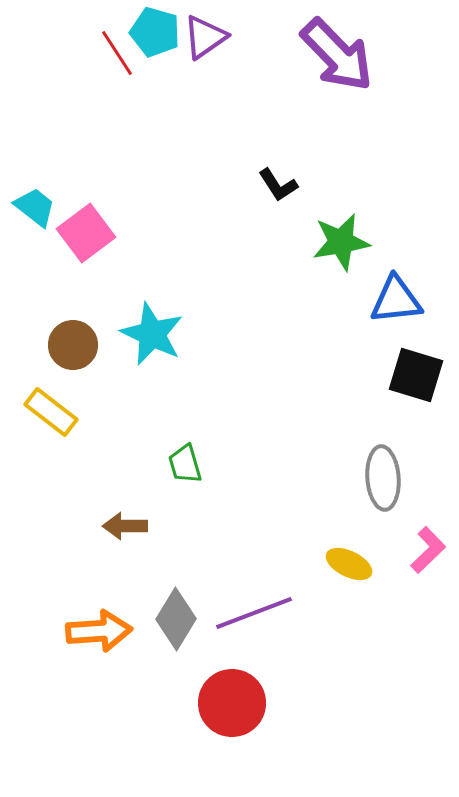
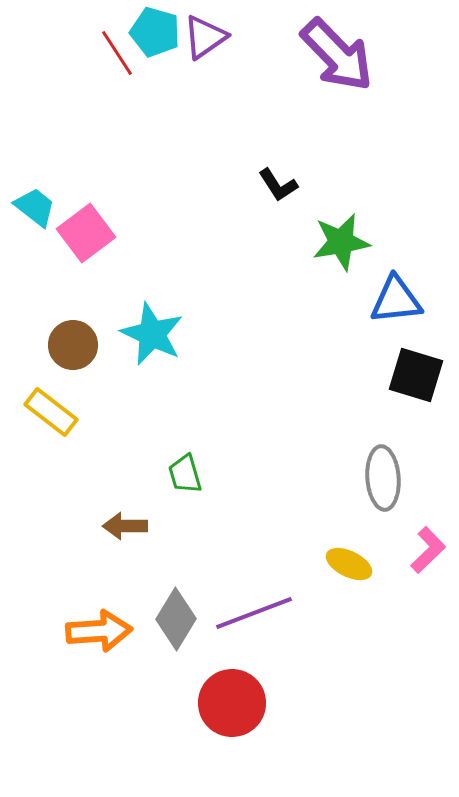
green trapezoid: moved 10 px down
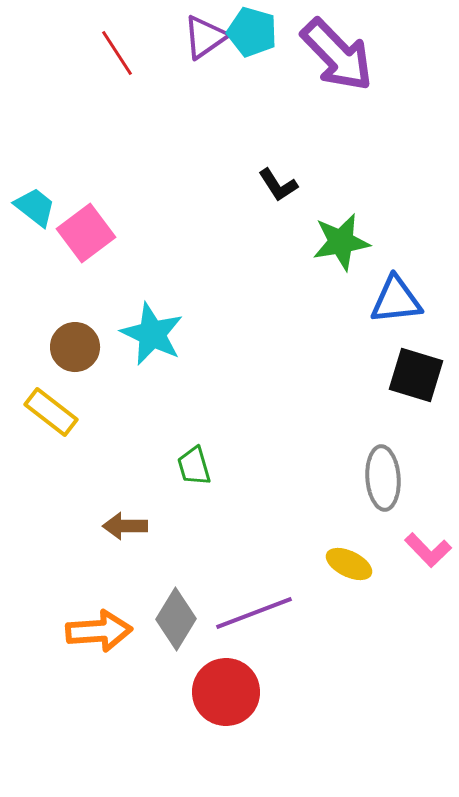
cyan pentagon: moved 97 px right
brown circle: moved 2 px right, 2 px down
green trapezoid: moved 9 px right, 8 px up
pink L-shape: rotated 90 degrees clockwise
red circle: moved 6 px left, 11 px up
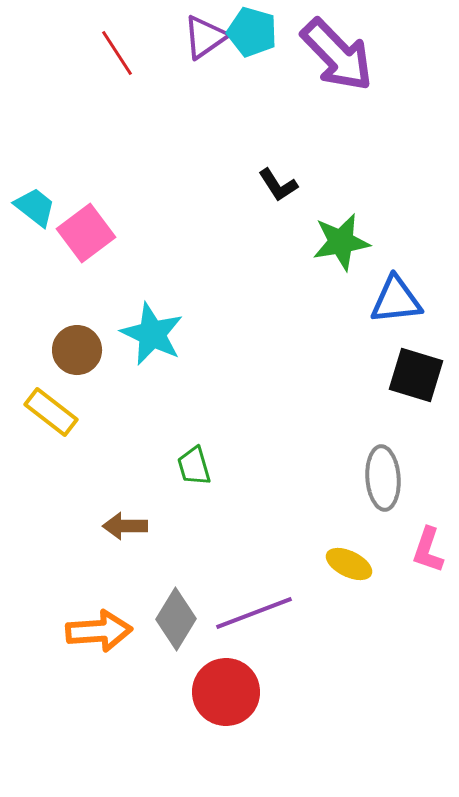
brown circle: moved 2 px right, 3 px down
pink L-shape: rotated 63 degrees clockwise
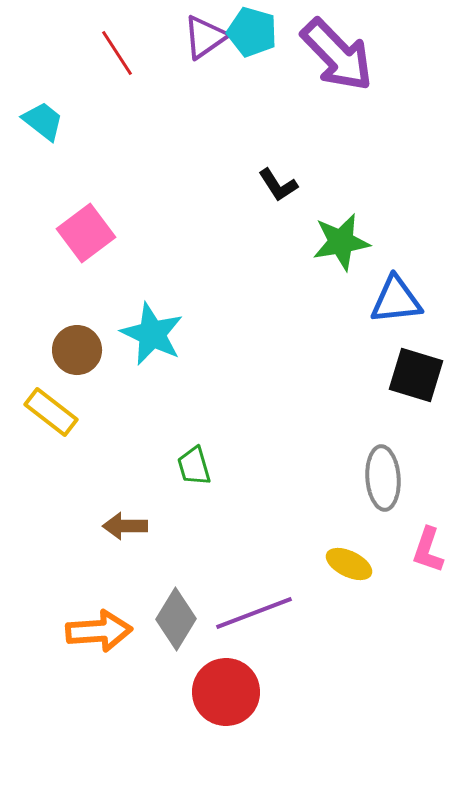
cyan trapezoid: moved 8 px right, 86 px up
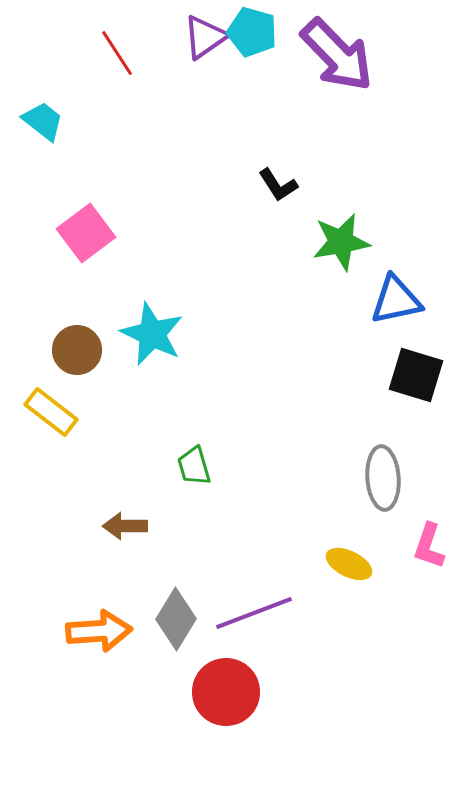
blue triangle: rotated 6 degrees counterclockwise
pink L-shape: moved 1 px right, 4 px up
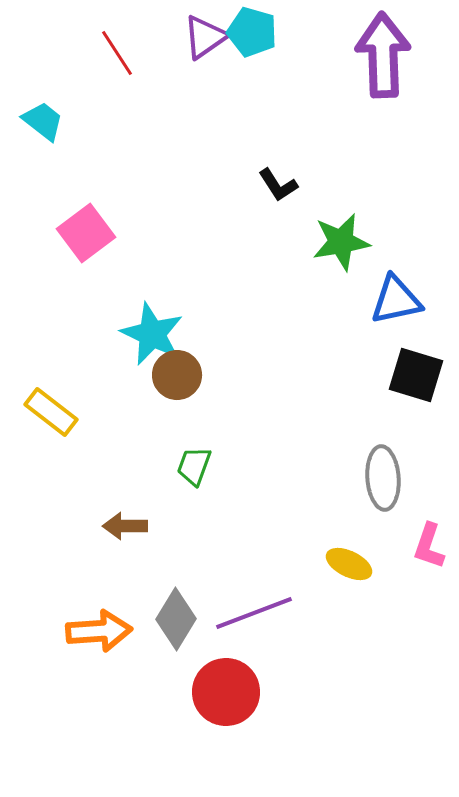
purple arrow: moved 46 px right; rotated 138 degrees counterclockwise
brown circle: moved 100 px right, 25 px down
green trapezoid: rotated 36 degrees clockwise
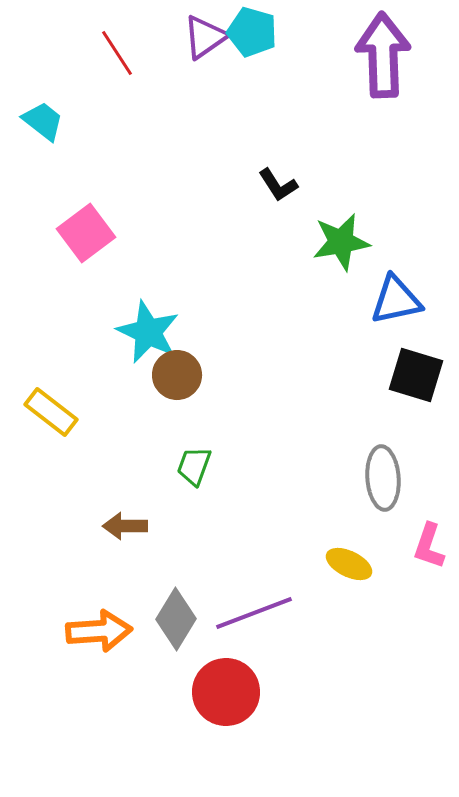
cyan star: moved 4 px left, 2 px up
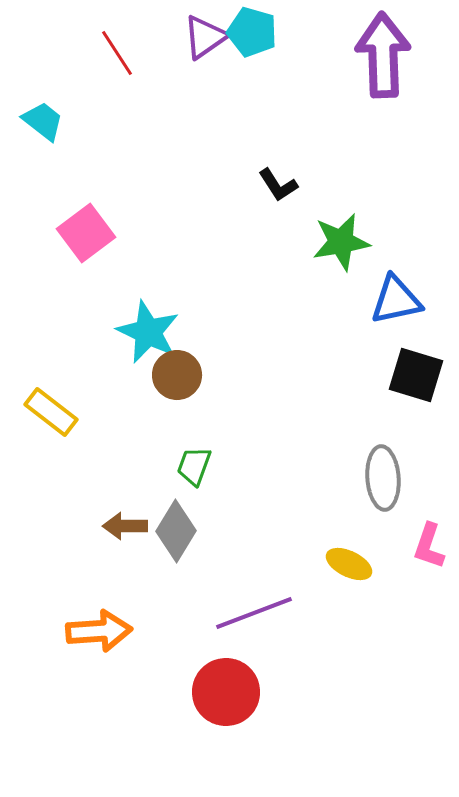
gray diamond: moved 88 px up
